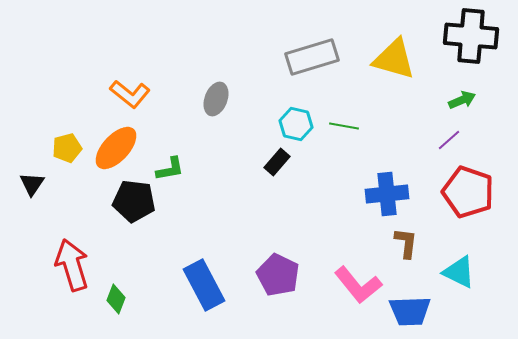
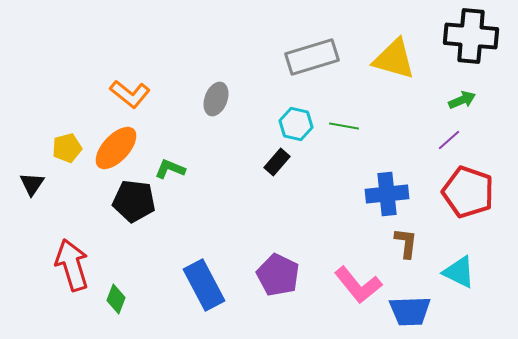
green L-shape: rotated 148 degrees counterclockwise
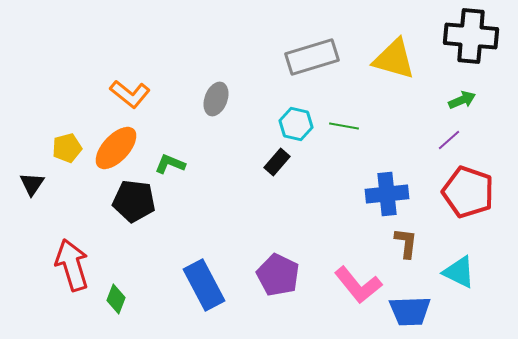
green L-shape: moved 5 px up
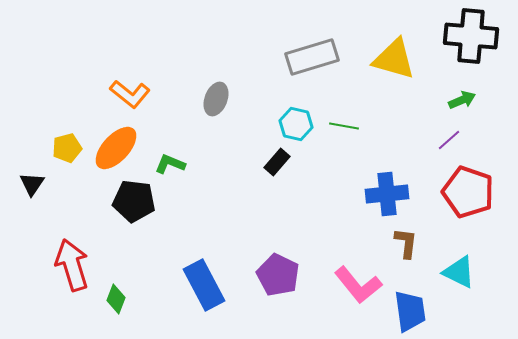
blue trapezoid: rotated 96 degrees counterclockwise
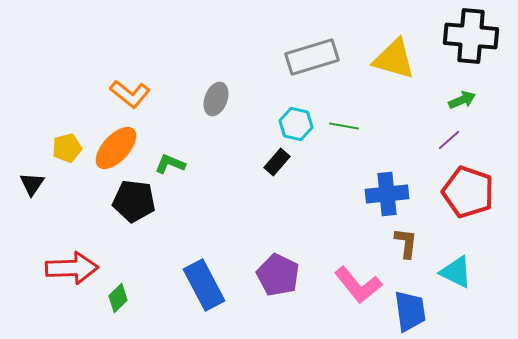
red arrow: moved 3 px down; rotated 105 degrees clockwise
cyan triangle: moved 3 px left
green diamond: moved 2 px right, 1 px up; rotated 24 degrees clockwise
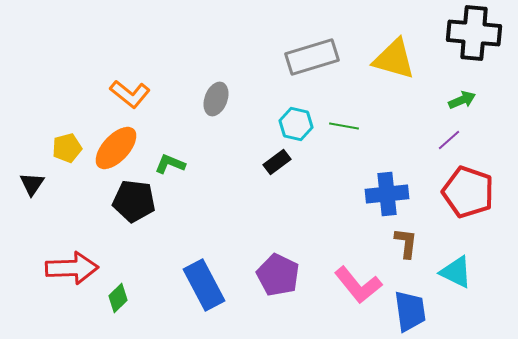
black cross: moved 3 px right, 3 px up
black rectangle: rotated 12 degrees clockwise
